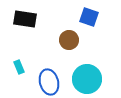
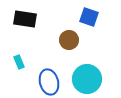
cyan rectangle: moved 5 px up
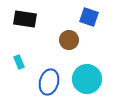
blue ellipse: rotated 30 degrees clockwise
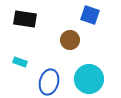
blue square: moved 1 px right, 2 px up
brown circle: moved 1 px right
cyan rectangle: moved 1 px right; rotated 48 degrees counterclockwise
cyan circle: moved 2 px right
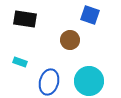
cyan circle: moved 2 px down
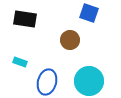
blue square: moved 1 px left, 2 px up
blue ellipse: moved 2 px left
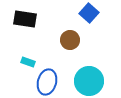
blue square: rotated 24 degrees clockwise
cyan rectangle: moved 8 px right
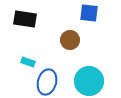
blue square: rotated 36 degrees counterclockwise
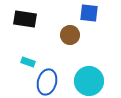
brown circle: moved 5 px up
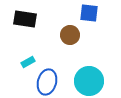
cyan rectangle: rotated 48 degrees counterclockwise
